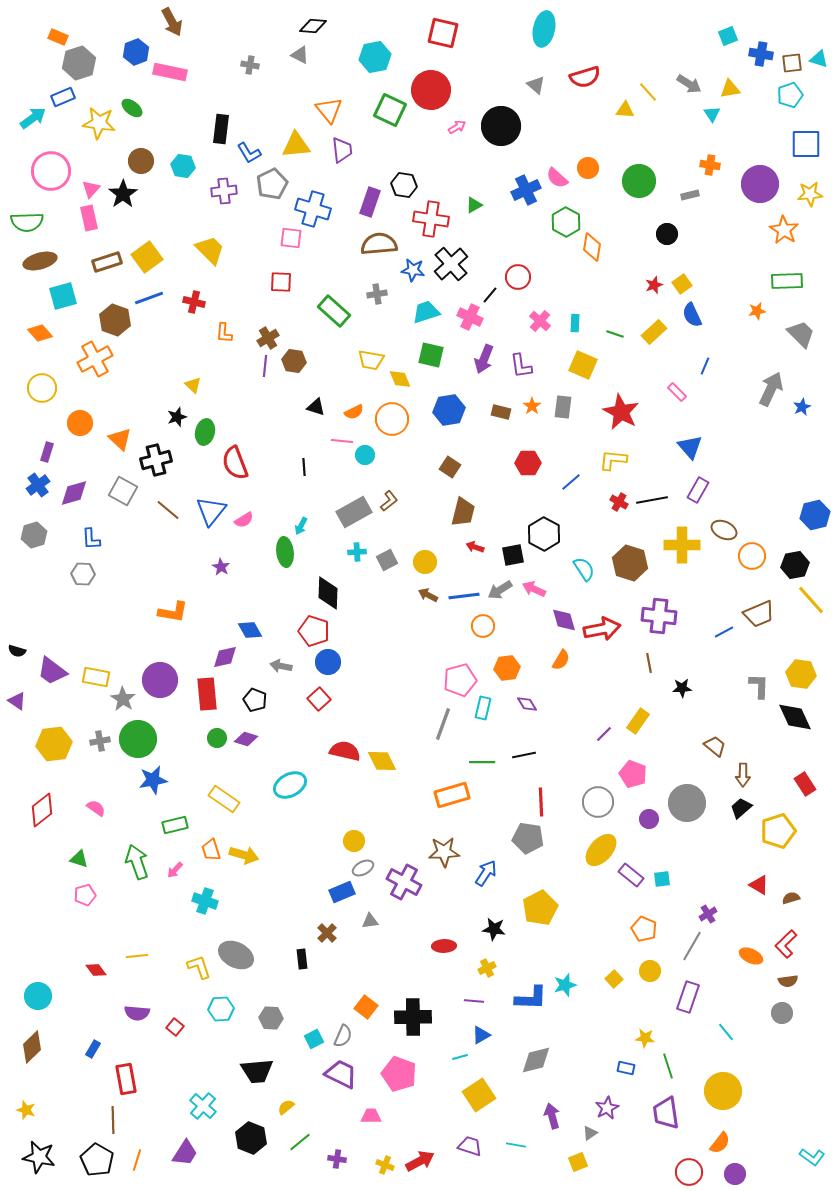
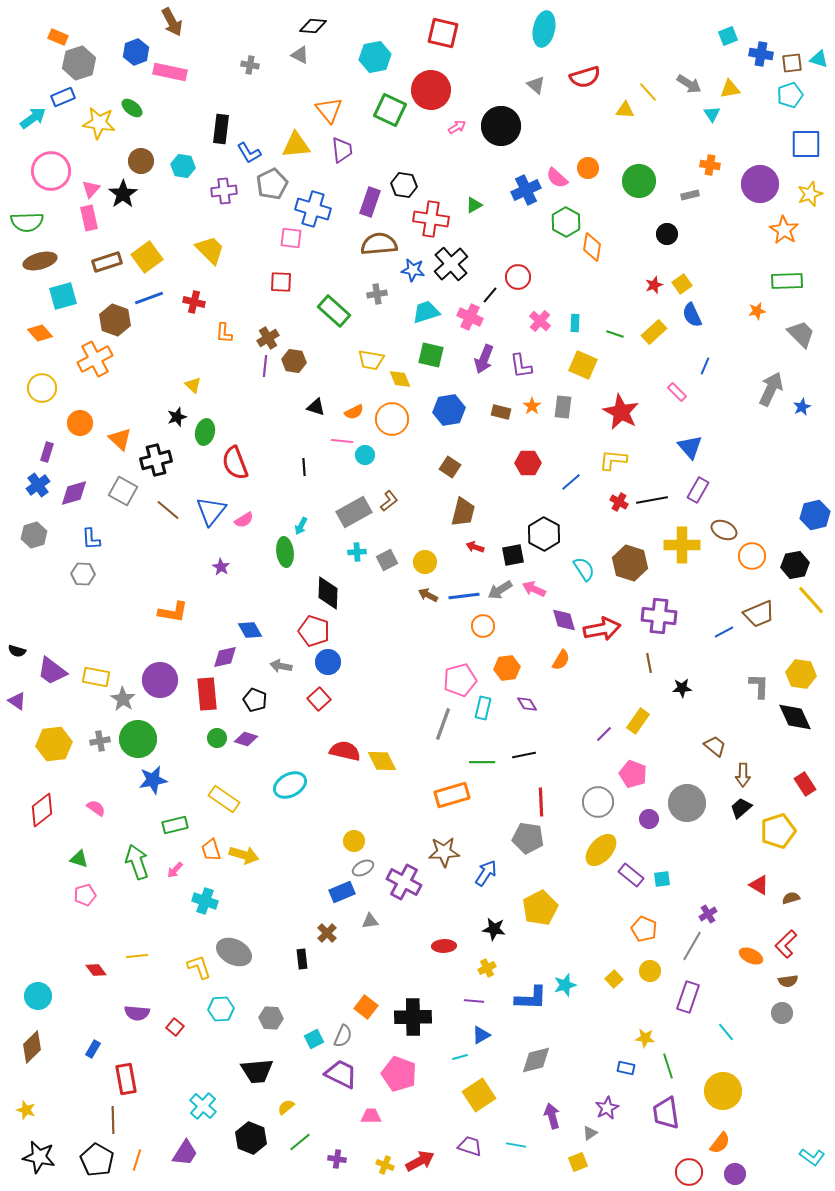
yellow star at (810, 194): rotated 15 degrees counterclockwise
gray ellipse at (236, 955): moved 2 px left, 3 px up
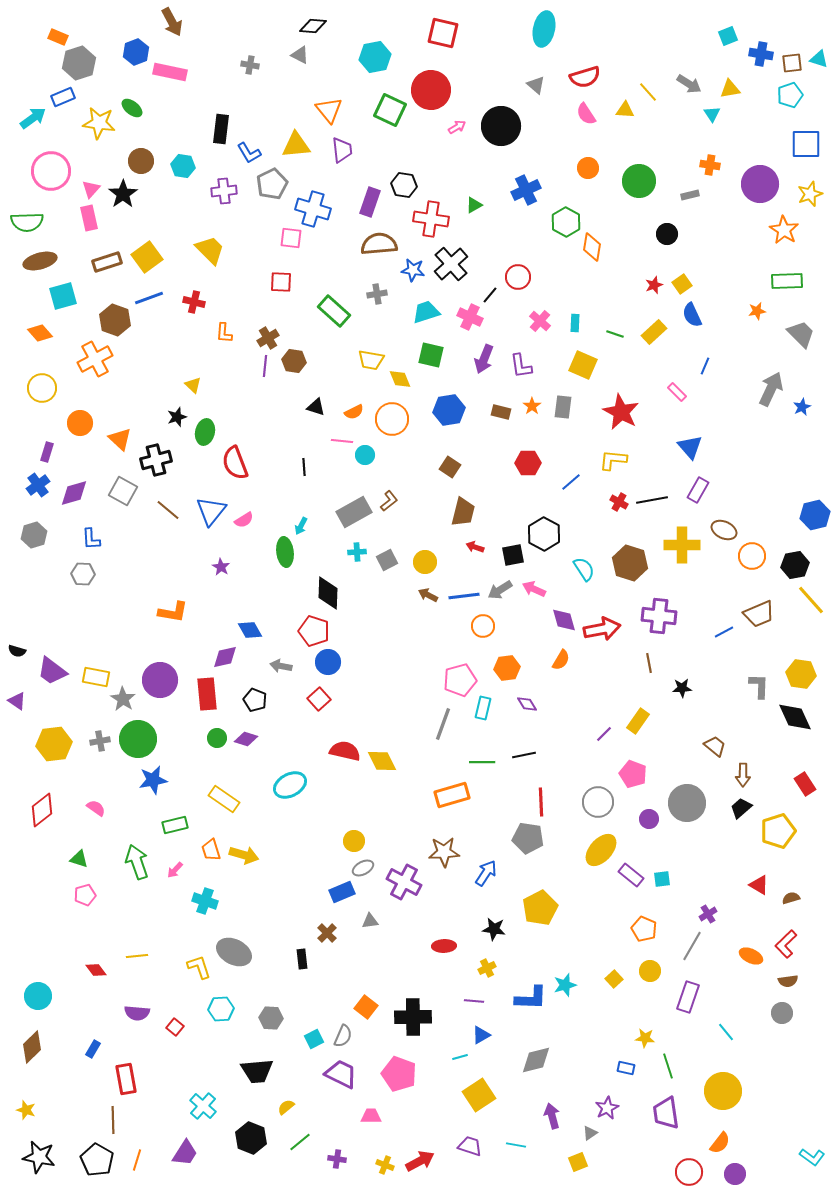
pink semicircle at (557, 178): moved 29 px right, 64 px up; rotated 15 degrees clockwise
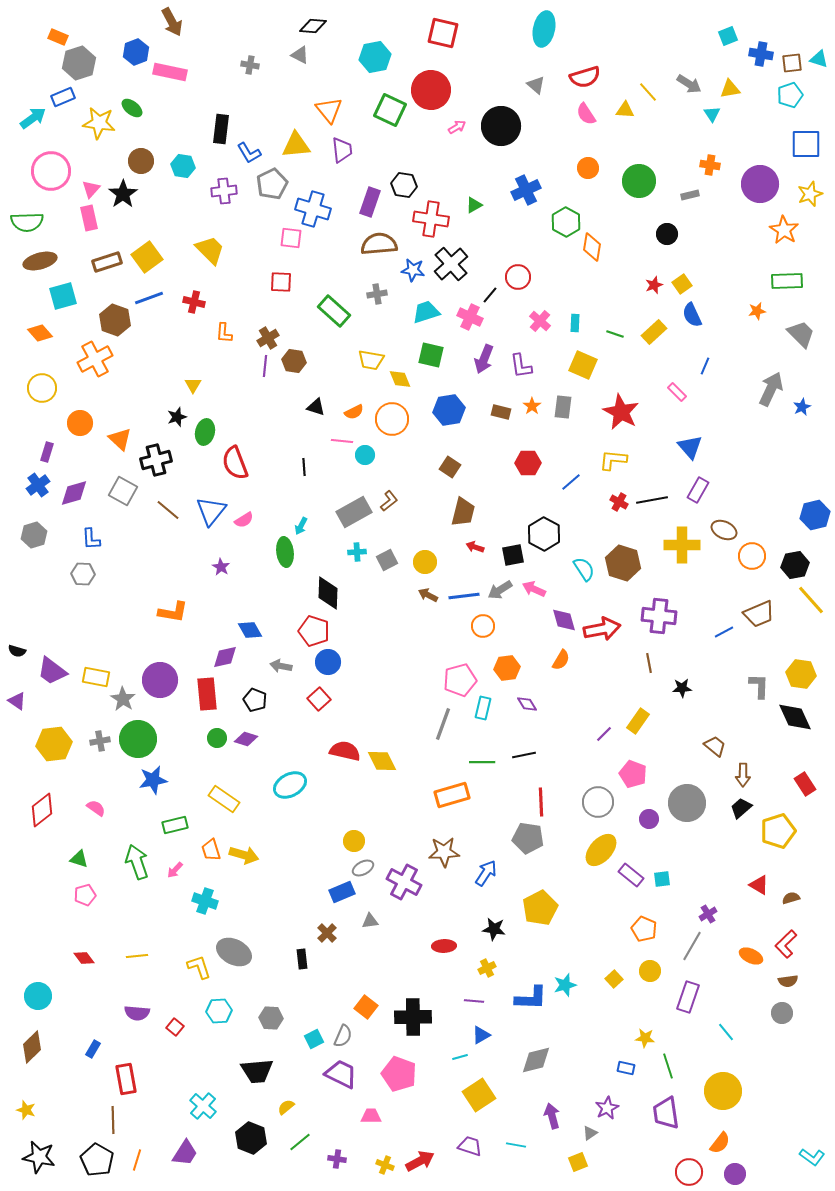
yellow triangle at (193, 385): rotated 18 degrees clockwise
brown hexagon at (630, 563): moved 7 px left
red diamond at (96, 970): moved 12 px left, 12 px up
cyan hexagon at (221, 1009): moved 2 px left, 2 px down
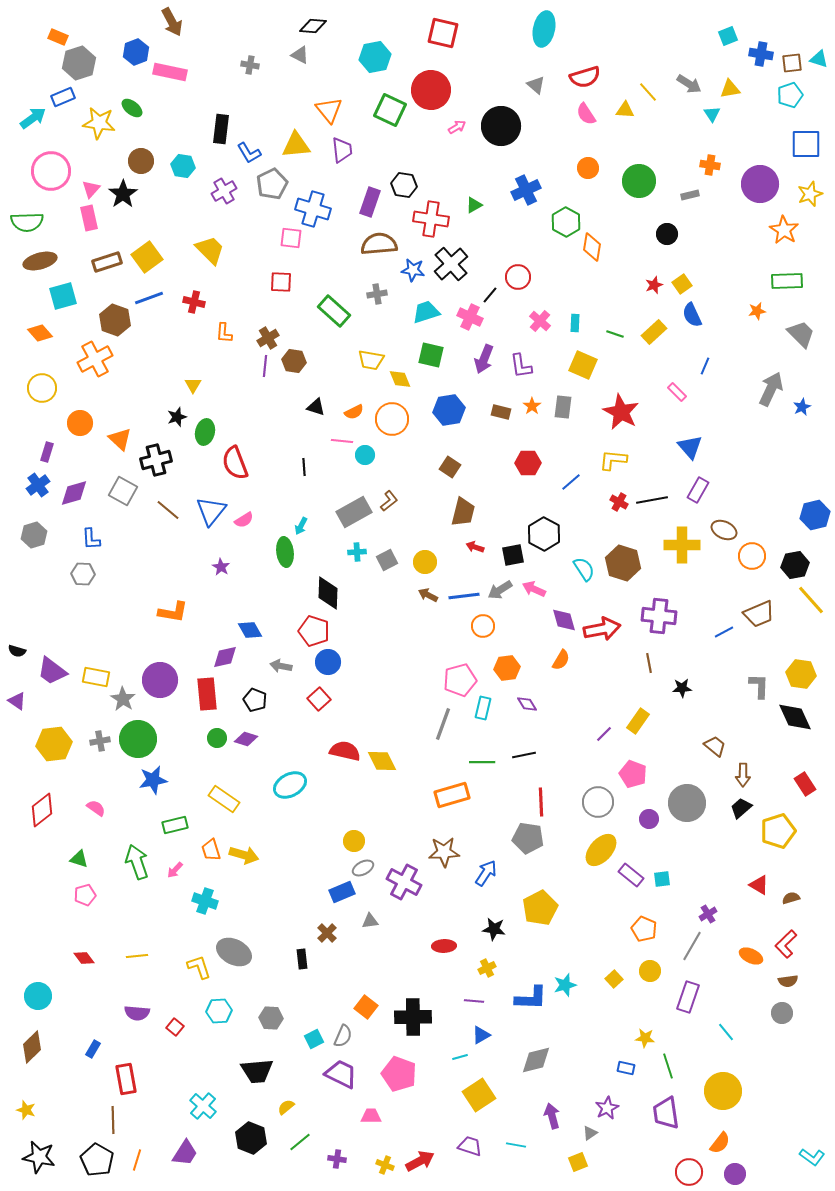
purple cross at (224, 191): rotated 25 degrees counterclockwise
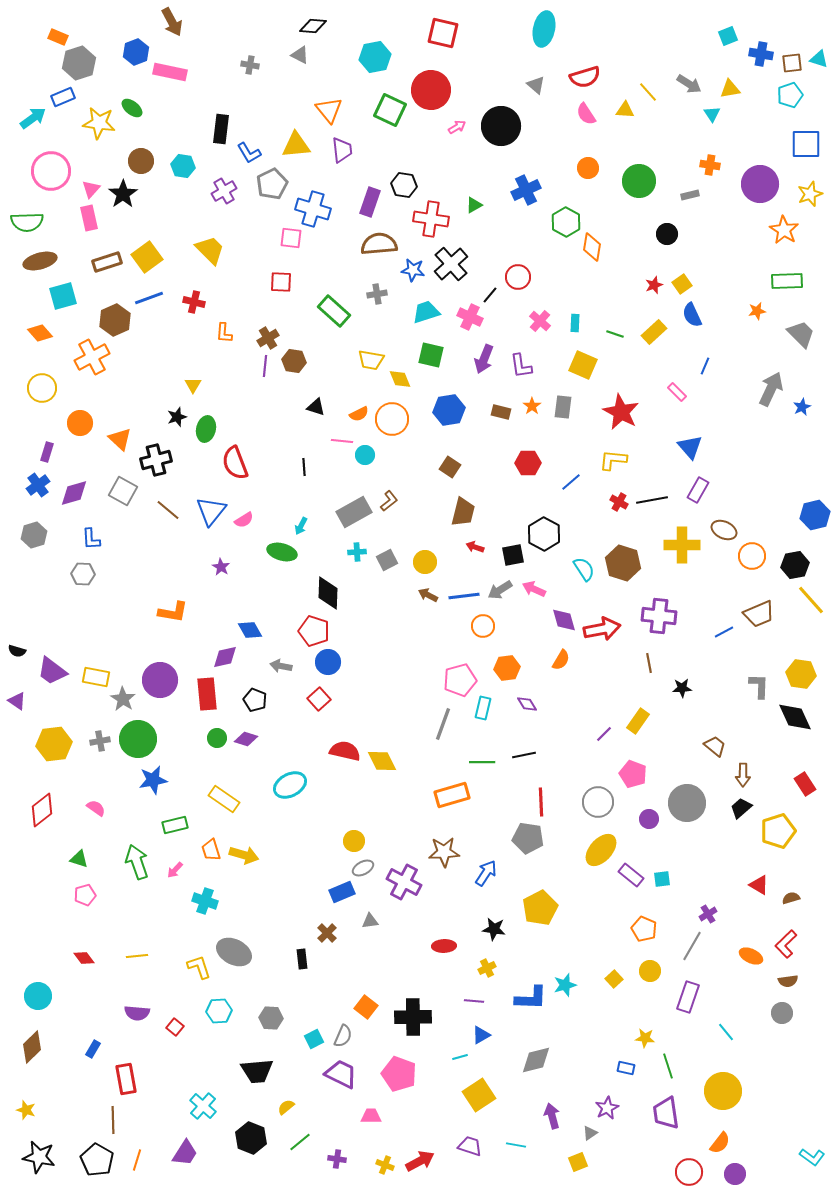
brown hexagon at (115, 320): rotated 16 degrees clockwise
orange cross at (95, 359): moved 3 px left, 2 px up
orange semicircle at (354, 412): moved 5 px right, 2 px down
green ellipse at (205, 432): moved 1 px right, 3 px up
green ellipse at (285, 552): moved 3 px left; rotated 68 degrees counterclockwise
